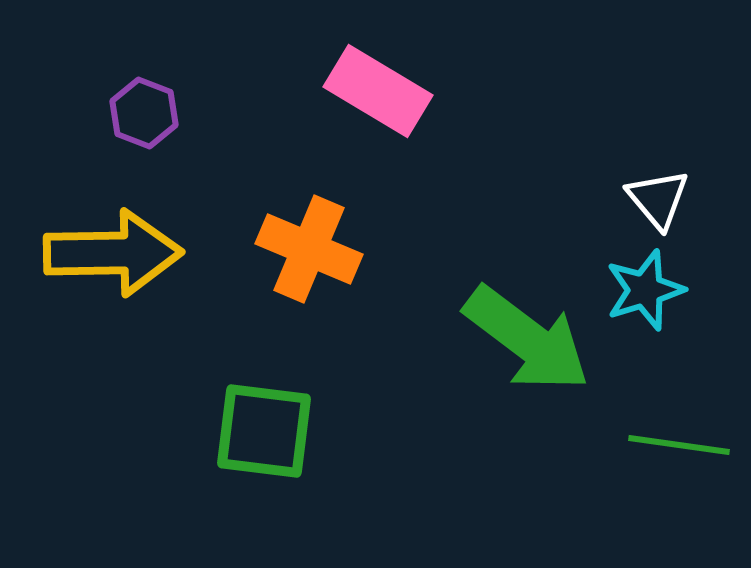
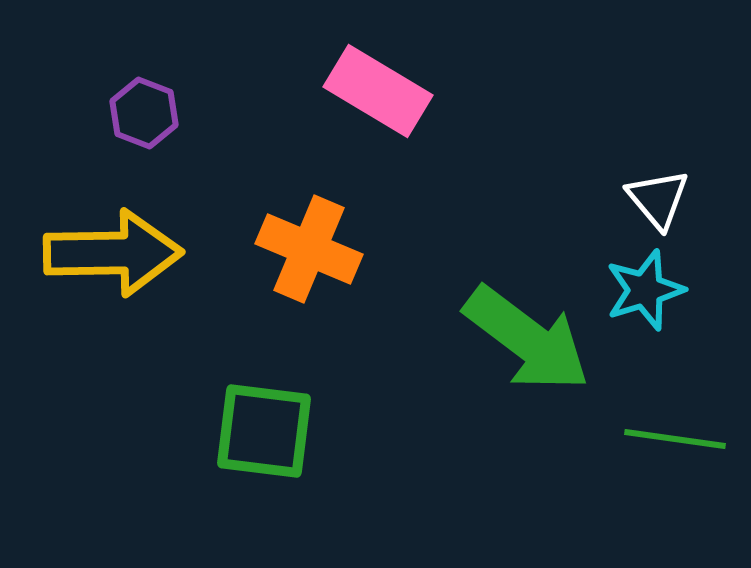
green line: moved 4 px left, 6 px up
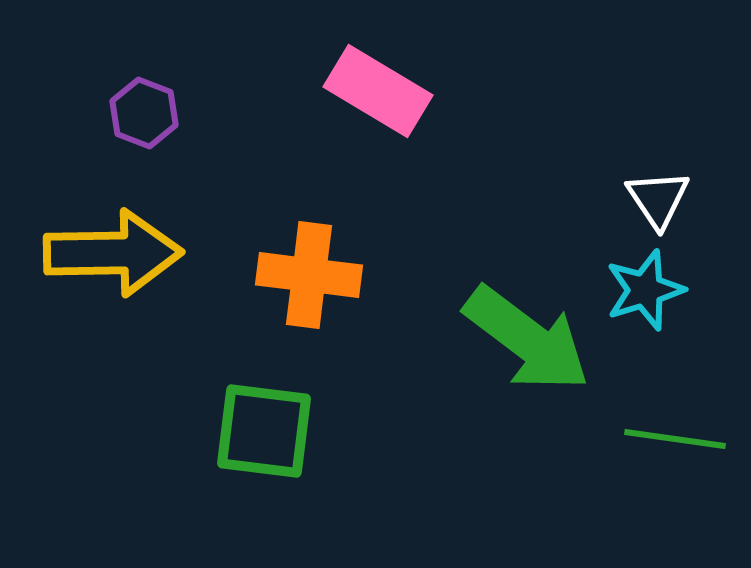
white triangle: rotated 6 degrees clockwise
orange cross: moved 26 px down; rotated 16 degrees counterclockwise
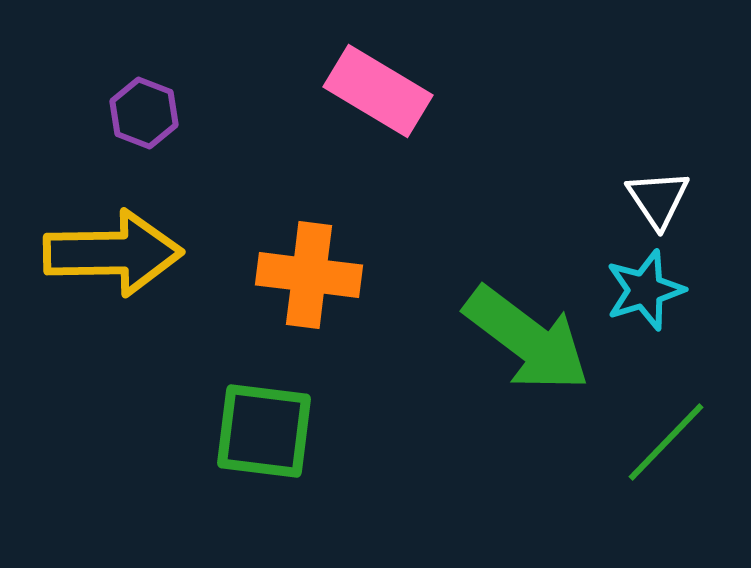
green line: moved 9 px left, 3 px down; rotated 54 degrees counterclockwise
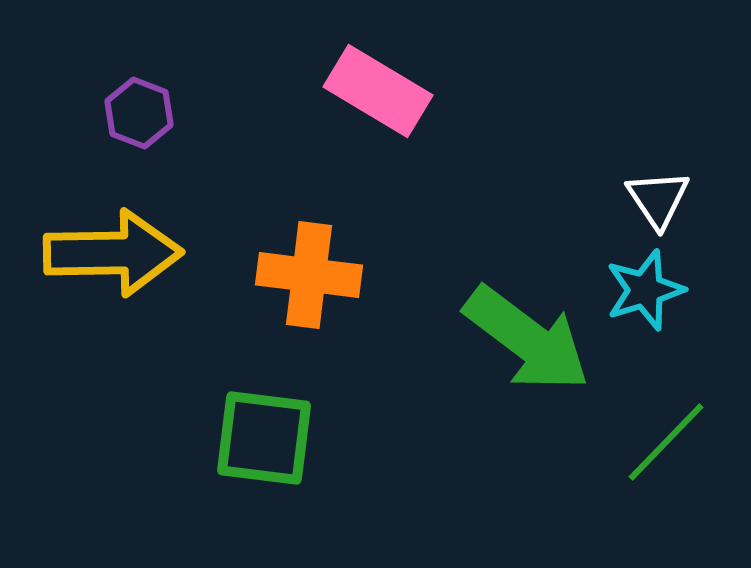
purple hexagon: moved 5 px left
green square: moved 7 px down
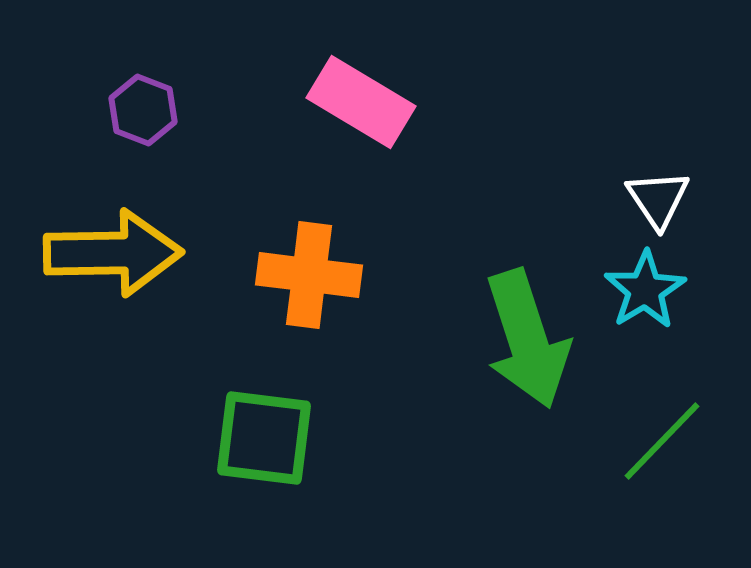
pink rectangle: moved 17 px left, 11 px down
purple hexagon: moved 4 px right, 3 px up
cyan star: rotated 14 degrees counterclockwise
green arrow: rotated 35 degrees clockwise
green line: moved 4 px left, 1 px up
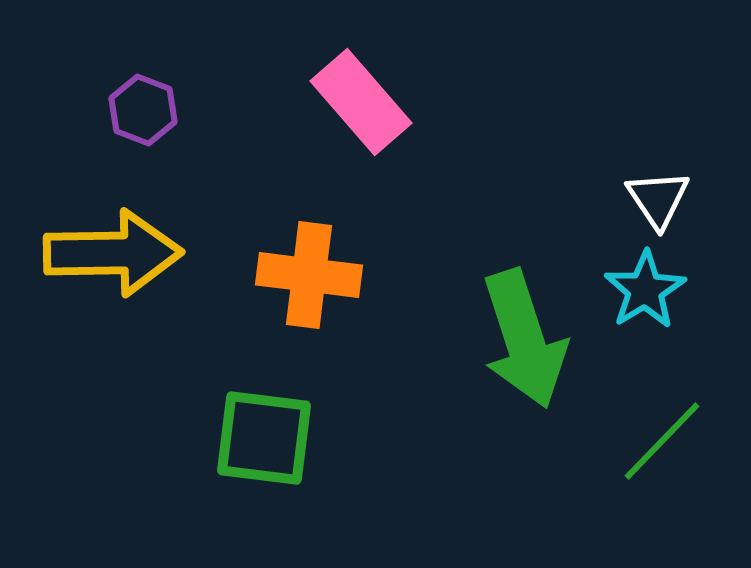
pink rectangle: rotated 18 degrees clockwise
green arrow: moved 3 px left
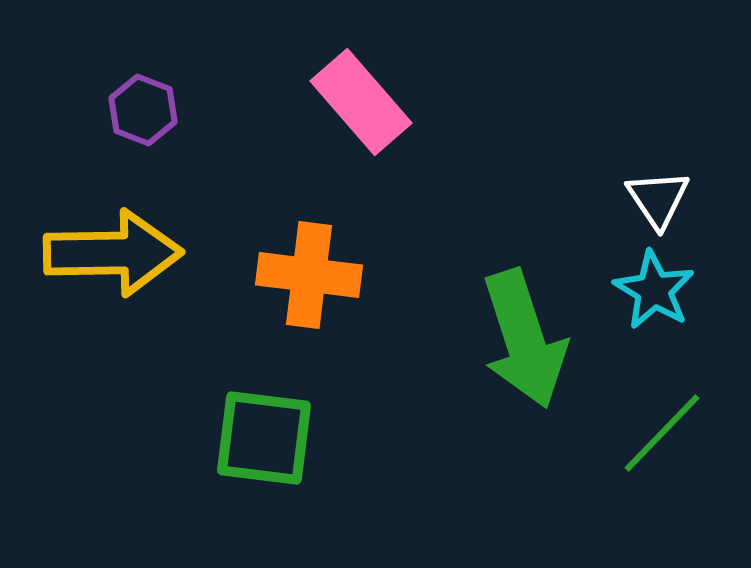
cyan star: moved 9 px right; rotated 10 degrees counterclockwise
green line: moved 8 px up
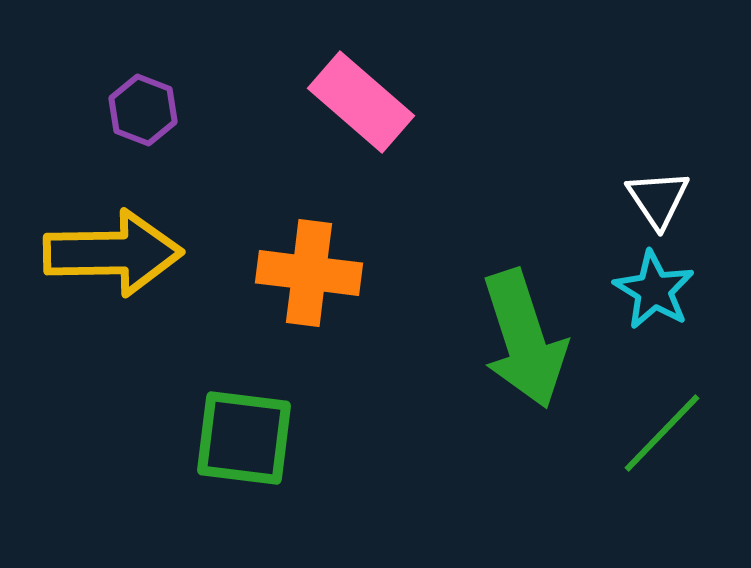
pink rectangle: rotated 8 degrees counterclockwise
orange cross: moved 2 px up
green square: moved 20 px left
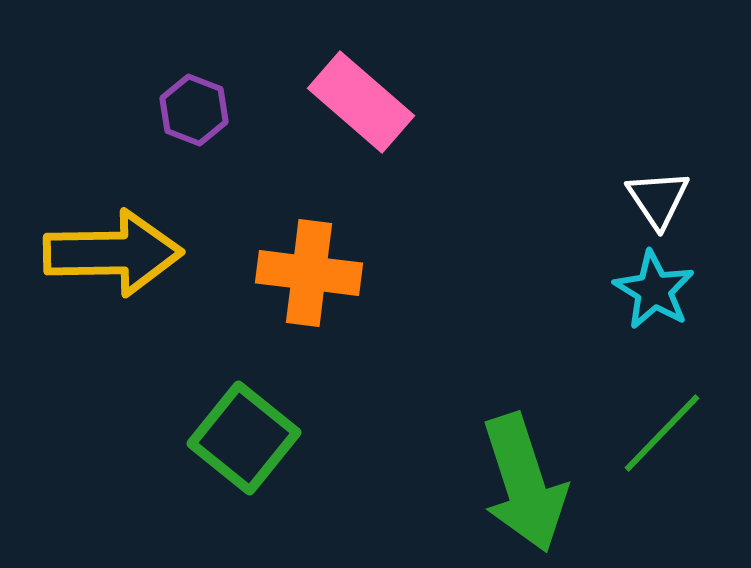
purple hexagon: moved 51 px right
green arrow: moved 144 px down
green square: rotated 32 degrees clockwise
